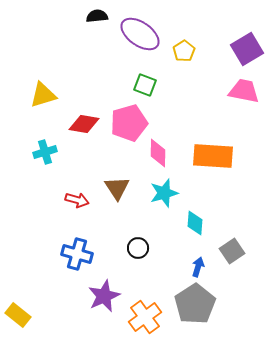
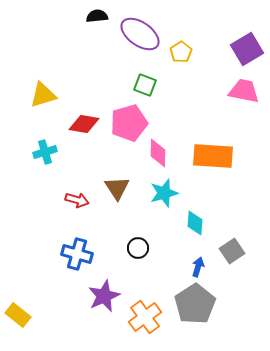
yellow pentagon: moved 3 px left, 1 px down
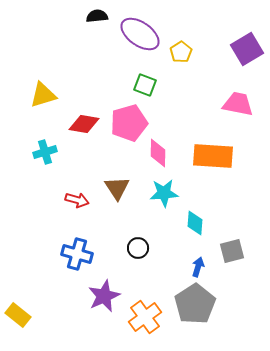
pink trapezoid: moved 6 px left, 13 px down
cyan star: rotated 12 degrees clockwise
gray square: rotated 20 degrees clockwise
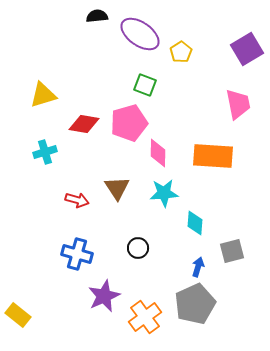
pink trapezoid: rotated 68 degrees clockwise
gray pentagon: rotated 9 degrees clockwise
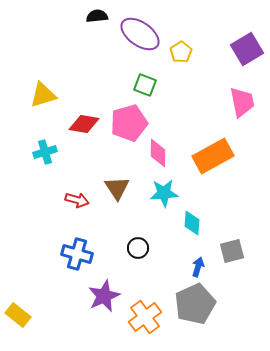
pink trapezoid: moved 4 px right, 2 px up
orange rectangle: rotated 33 degrees counterclockwise
cyan diamond: moved 3 px left
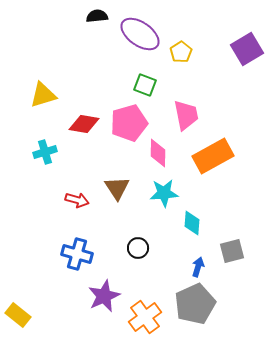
pink trapezoid: moved 56 px left, 13 px down
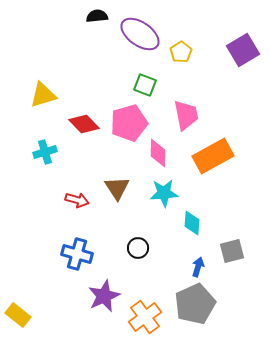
purple square: moved 4 px left, 1 px down
red diamond: rotated 36 degrees clockwise
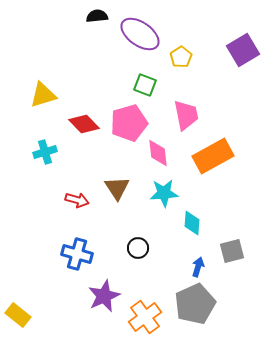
yellow pentagon: moved 5 px down
pink diamond: rotated 8 degrees counterclockwise
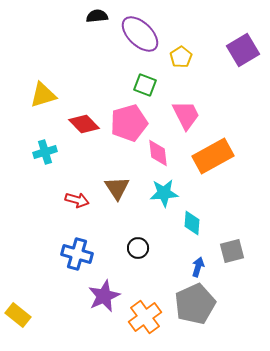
purple ellipse: rotated 9 degrees clockwise
pink trapezoid: rotated 16 degrees counterclockwise
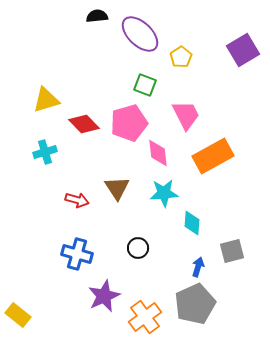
yellow triangle: moved 3 px right, 5 px down
